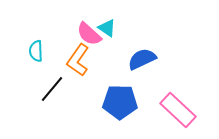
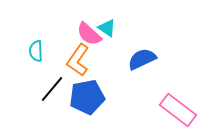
blue pentagon: moved 33 px left, 5 px up; rotated 12 degrees counterclockwise
pink rectangle: rotated 6 degrees counterclockwise
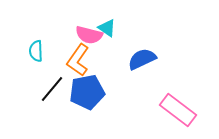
pink semicircle: moved 1 px down; rotated 28 degrees counterclockwise
blue pentagon: moved 5 px up
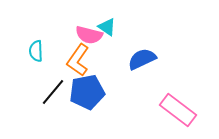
cyan triangle: moved 1 px up
black line: moved 1 px right, 3 px down
